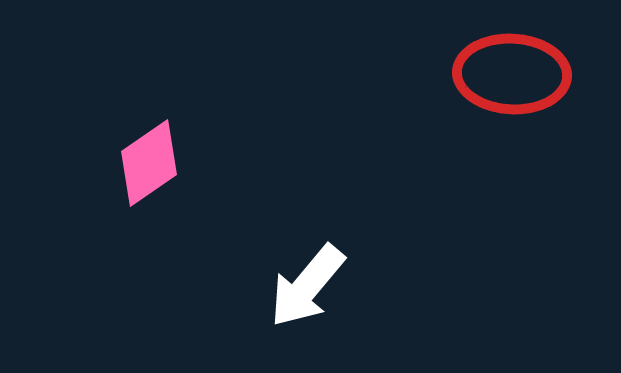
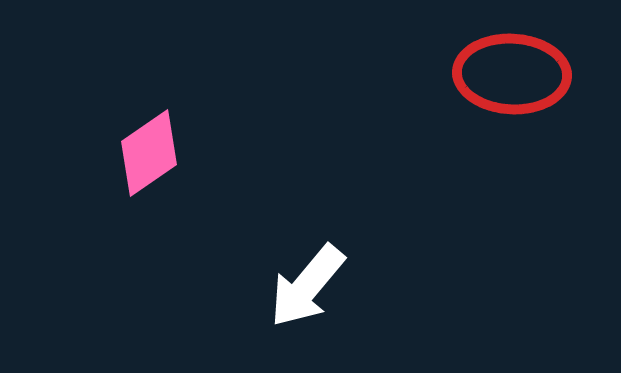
pink diamond: moved 10 px up
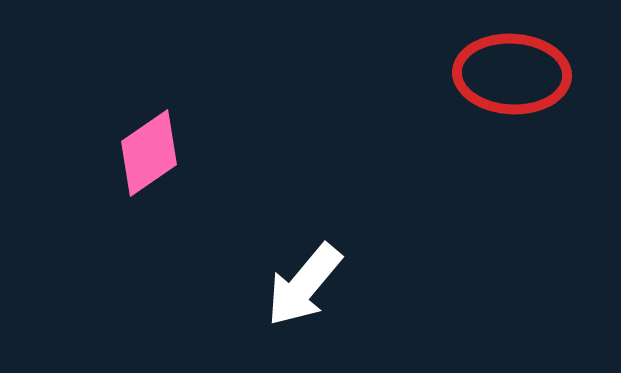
white arrow: moved 3 px left, 1 px up
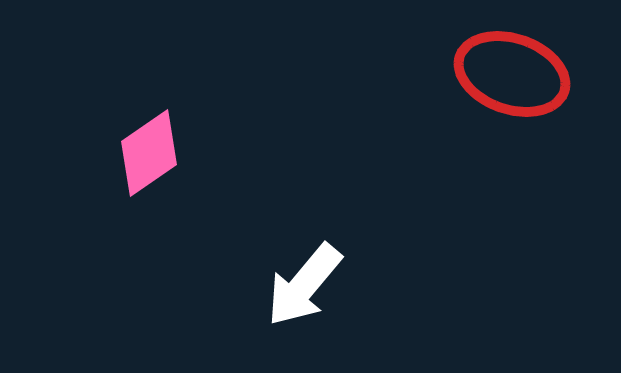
red ellipse: rotated 16 degrees clockwise
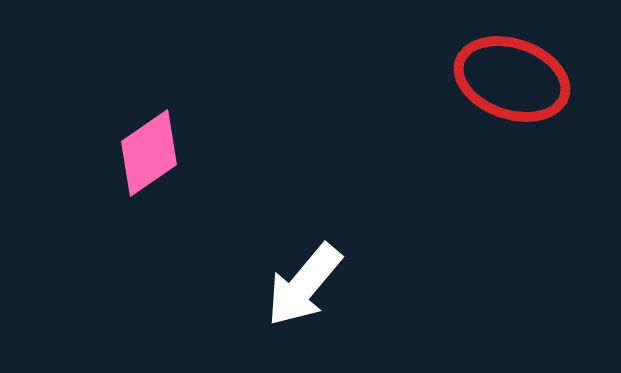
red ellipse: moved 5 px down
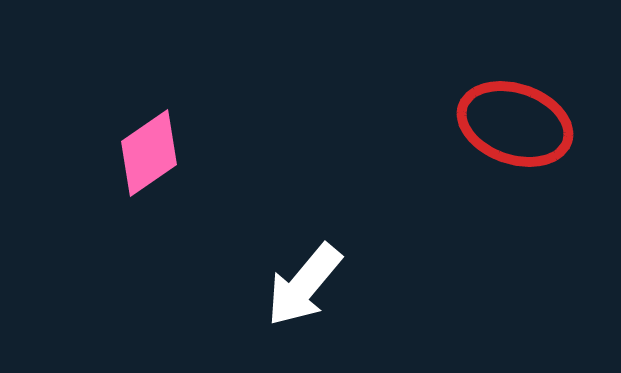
red ellipse: moved 3 px right, 45 px down
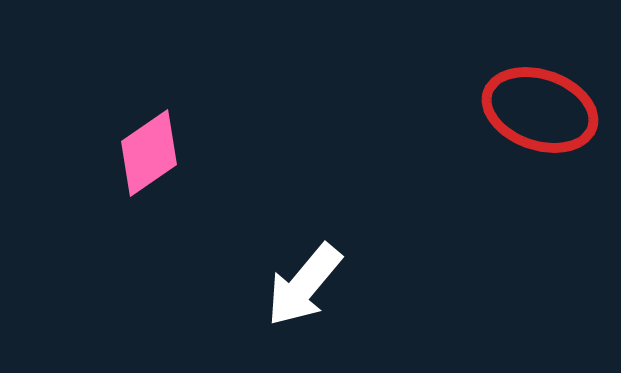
red ellipse: moved 25 px right, 14 px up
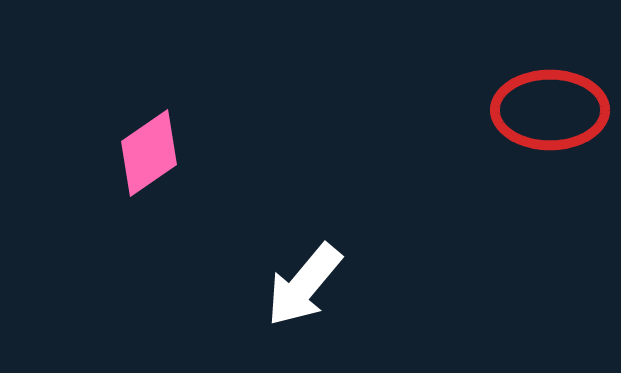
red ellipse: moved 10 px right; rotated 19 degrees counterclockwise
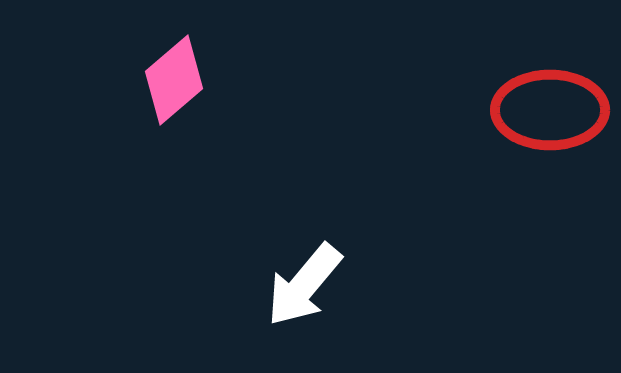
pink diamond: moved 25 px right, 73 px up; rotated 6 degrees counterclockwise
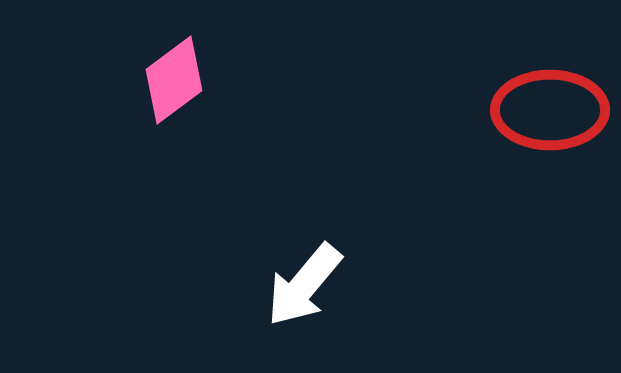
pink diamond: rotated 4 degrees clockwise
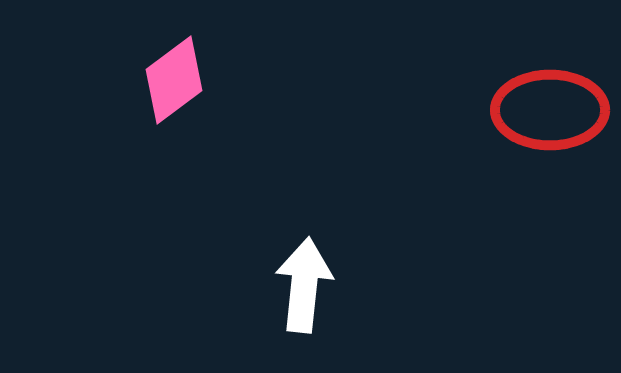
white arrow: rotated 146 degrees clockwise
